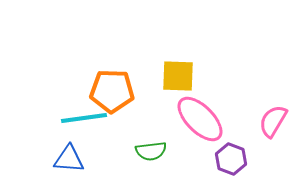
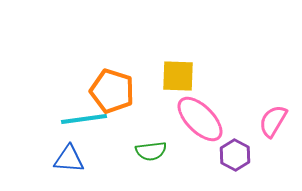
orange pentagon: rotated 15 degrees clockwise
cyan line: moved 1 px down
purple hexagon: moved 4 px right, 4 px up; rotated 8 degrees clockwise
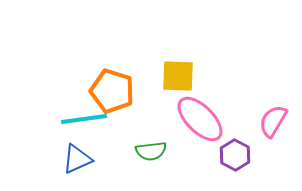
blue triangle: moved 8 px right; rotated 28 degrees counterclockwise
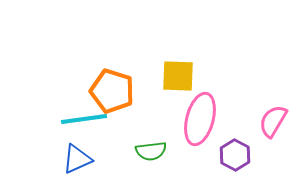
pink ellipse: rotated 60 degrees clockwise
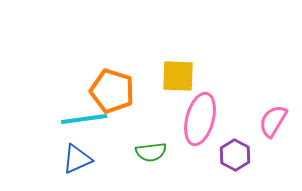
green semicircle: moved 1 px down
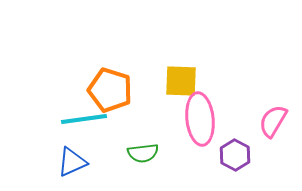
yellow square: moved 3 px right, 5 px down
orange pentagon: moved 2 px left, 1 px up
pink ellipse: rotated 21 degrees counterclockwise
green semicircle: moved 8 px left, 1 px down
blue triangle: moved 5 px left, 3 px down
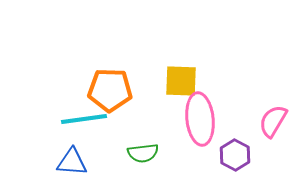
orange pentagon: rotated 15 degrees counterclockwise
blue triangle: rotated 28 degrees clockwise
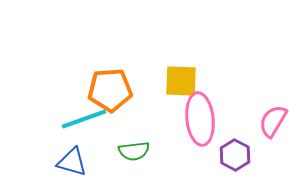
orange pentagon: rotated 6 degrees counterclockwise
cyan line: rotated 12 degrees counterclockwise
green semicircle: moved 9 px left, 2 px up
blue triangle: rotated 12 degrees clockwise
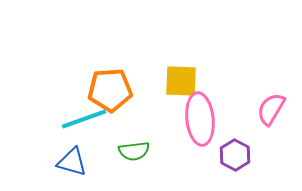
pink semicircle: moved 2 px left, 12 px up
